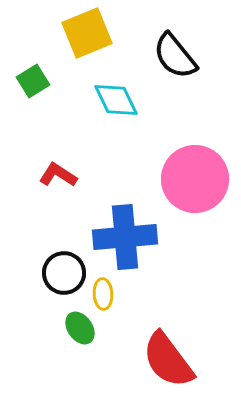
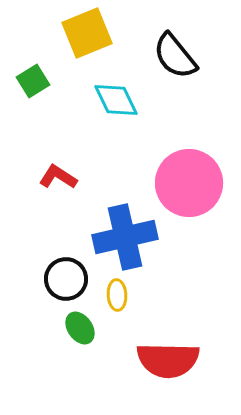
red L-shape: moved 2 px down
pink circle: moved 6 px left, 4 px down
blue cross: rotated 8 degrees counterclockwise
black circle: moved 2 px right, 6 px down
yellow ellipse: moved 14 px right, 1 px down
red semicircle: rotated 52 degrees counterclockwise
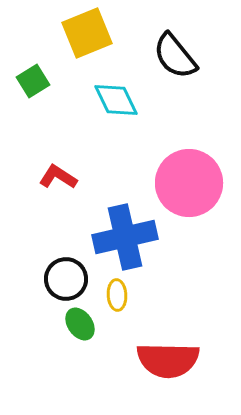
green ellipse: moved 4 px up
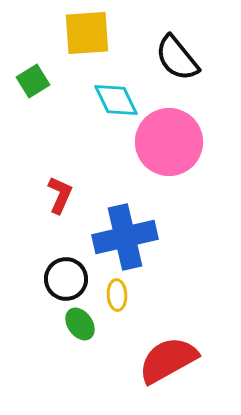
yellow square: rotated 18 degrees clockwise
black semicircle: moved 2 px right, 2 px down
red L-shape: moved 2 px right, 18 px down; rotated 81 degrees clockwise
pink circle: moved 20 px left, 41 px up
red semicircle: rotated 150 degrees clockwise
